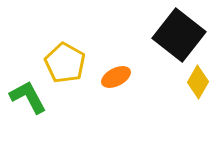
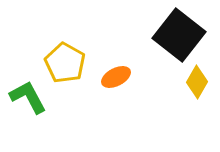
yellow diamond: moved 1 px left
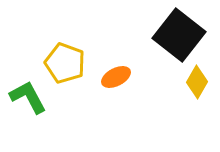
yellow pentagon: rotated 9 degrees counterclockwise
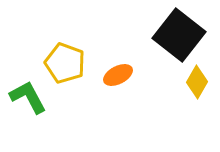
orange ellipse: moved 2 px right, 2 px up
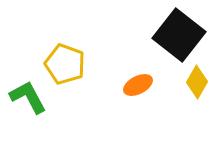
yellow pentagon: moved 1 px down
orange ellipse: moved 20 px right, 10 px down
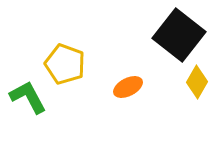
orange ellipse: moved 10 px left, 2 px down
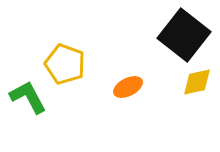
black square: moved 5 px right
yellow diamond: rotated 48 degrees clockwise
